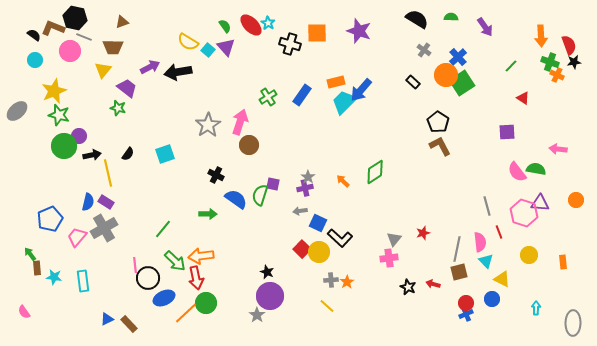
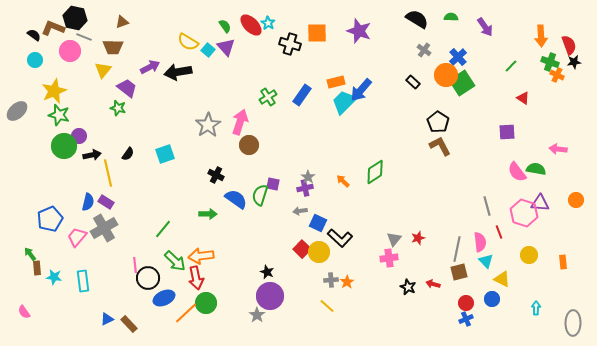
red star at (423, 233): moved 5 px left, 5 px down
blue cross at (466, 314): moved 5 px down
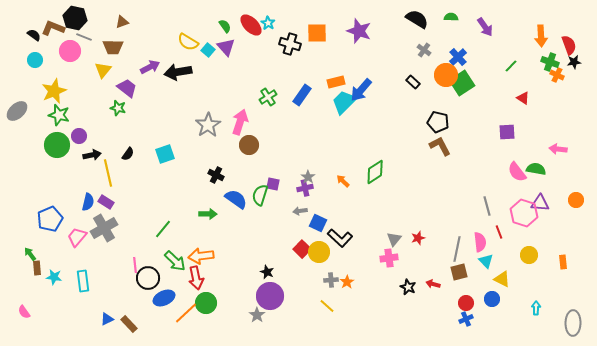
black pentagon at (438, 122): rotated 20 degrees counterclockwise
green circle at (64, 146): moved 7 px left, 1 px up
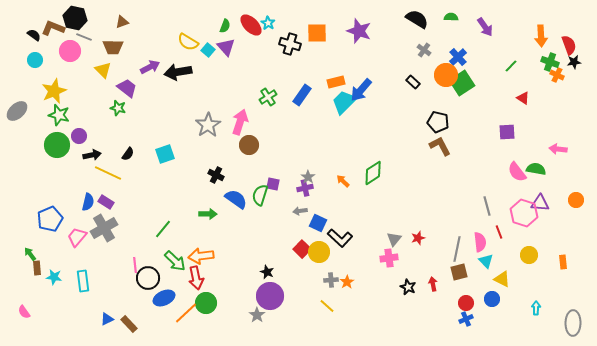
green semicircle at (225, 26): rotated 56 degrees clockwise
yellow triangle at (103, 70): rotated 24 degrees counterclockwise
green diamond at (375, 172): moved 2 px left, 1 px down
yellow line at (108, 173): rotated 52 degrees counterclockwise
red arrow at (433, 284): rotated 64 degrees clockwise
